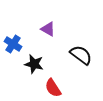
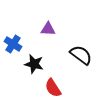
purple triangle: rotated 28 degrees counterclockwise
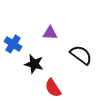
purple triangle: moved 2 px right, 4 px down
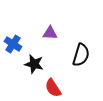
black semicircle: rotated 70 degrees clockwise
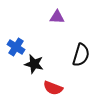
purple triangle: moved 7 px right, 16 px up
blue cross: moved 3 px right, 3 px down
red semicircle: rotated 36 degrees counterclockwise
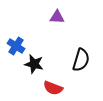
blue cross: moved 1 px up
black semicircle: moved 5 px down
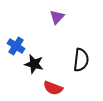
purple triangle: rotated 49 degrees counterclockwise
black semicircle: rotated 10 degrees counterclockwise
